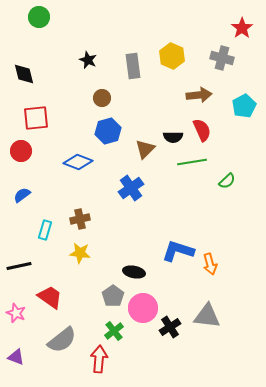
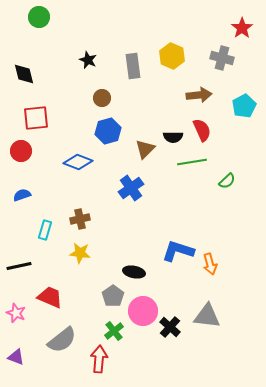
blue semicircle: rotated 18 degrees clockwise
red trapezoid: rotated 12 degrees counterclockwise
pink circle: moved 3 px down
black cross: rotated 15 degrees counterclockwise
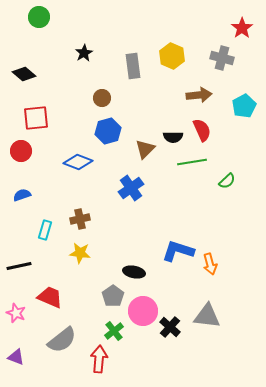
black star: moved 4 px left, 7 px up; rotated 18 degrees clockwise
black diamond: rotated 35 degrees counterclockwise
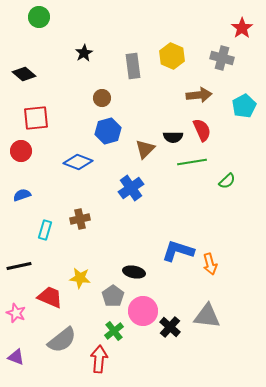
yellow star: moved 25 px down
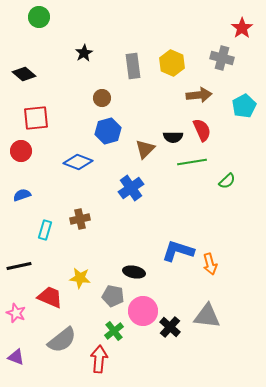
yellow hexagon: moved 7 px down
gray pentagon: rotated 25 degrees counterclockwise
